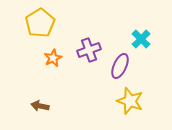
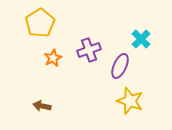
brown arrow: moved 2 px right
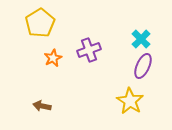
purple ellipse: moved 23 px right
yellow star: rotated 12 degrees clockwise
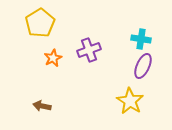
cyan cross: rotated 36 degrees counterclockwise
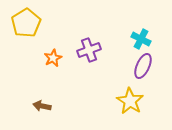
yellow pentagon: moved 14 px left
cyan cross: rotated 18 degrees clockwise
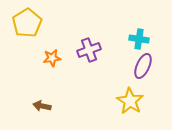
yellow pentagon: moved 1 px right
cyan cross: moved 2 px left; rotated 18 degrees counterclockwise
orange star: moved 1 px left; rotated 18 degrees clockwise
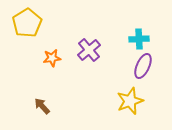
cyan cross: rotated 12 degrees counterclockwise
purple cross: rotated 20 degrees counterclockwise
yellow star: rotated 20 degrees clockwise
brown arrow: rotated 36 degrees clockwise
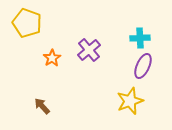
yellow pentagon: rotated 20 degrees counterclockwise
cyan cross: moved 1 px right, 1 px up
orange star: rotated 24 degrees counterclockwise
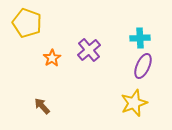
yellow star: moved 4 px right, 2 px down
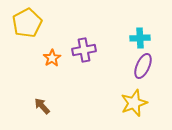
yellow pentagon: rotated 24 degrees clockwise
purple cross: moved 5 px left; rotated 30 degrees clockwise
